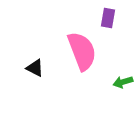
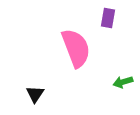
pink semicircle: moved 6 px left, 3 px up
black triangle: moved 26 px down; rotated 36 degrees clockwise
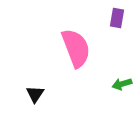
purple rectangle: moved 9 px right
green arrow: moved 1 px left, 2 px down
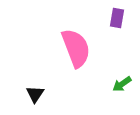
green arrow: rotated 18 degrees counterclockwise
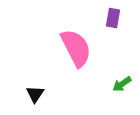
purple rectangle: moved 4 px left
pink semicircle: rotated 6 degrees counterclockwise
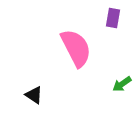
black triangle: moved 1 px left, 1 px down; rotated 30 degrees counterclockwise
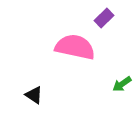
purple rectangle: moved 9 px left; rotated 36 degrees clockwise
pink semicircle: moved 1 px left, 1 px up; rotated 51 degrees counterclockwise
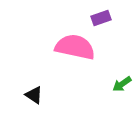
purple rectangle: moved 3 px left; rotated 24 degrees clockwise
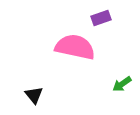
black triangle: rotated 18 degrees clockwise
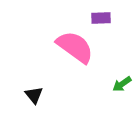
purple rectangle: rotated 18 degrees clockwise
pink semicircle: rotated 24 degrees clockwise
